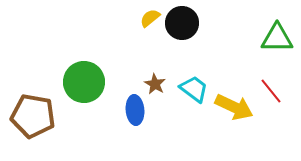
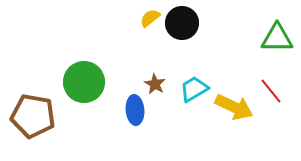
cyan trapezoid: rotated 68 degrees counterclockwise
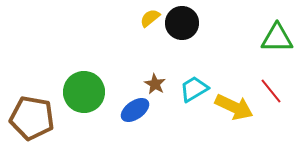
green circle: moved 10 px down
blue ellipse: rotated 60 degrees clockwise
brown pentagon: moved 1 px left, 2 px down
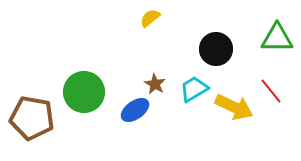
black circle: moved 34 px right, 26 px down
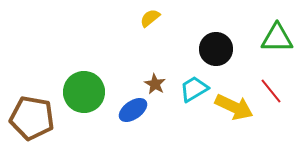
blue ellipse: moved 2 px left
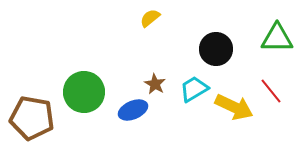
blue ellipse: rotated 12 degrees clockwise
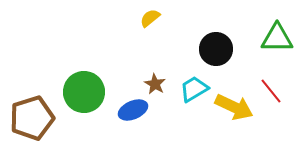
brown pentagon: rotated 27 degrees counterclockwise
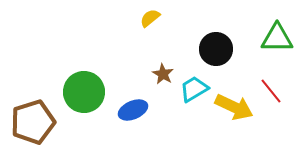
brown star: moved 8 px right, 10 px up
brown pentagon: moved 1 px right, 4 px down
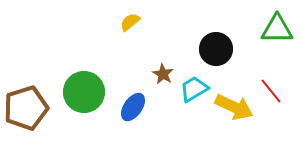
yellow semicircle: moved 20 px left, 4 px down
green triangle: moved 9 px up
blue ellipse: moved 3 px up; rotated 32 degrees counterclockwise
brown pentagon: moved 7 px left, 14 px up
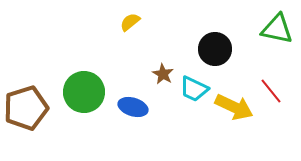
green triangle: rotated 12 degrees clockwise
black circle: moved 1 px left
cyan trapezoid: rotated 124 degrees counterclockwise
blue ellipse: rotated 72 degrees clockwise
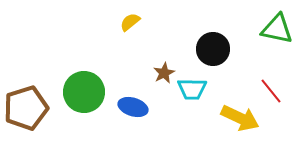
black circle: moved 2 px left
brown star: moved 1 px right, 1 px up; rotated 15 degrees clockwise
cyan trapezoid: moved 2 px left; rotated 24 degrees counterclockwise
yellow arrow: moved 6 px right, 11 px down
